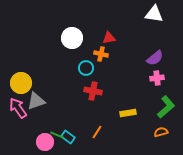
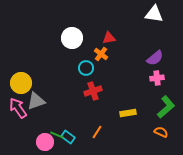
orange cross: rotated 24 degrees clockwise
red cross: rotated 30 degrees counterclockwise
orange semicircle: rotated 40 degrees clockwise
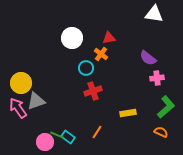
purple semicircle: moved 7 px left; rotated 78 degrees clockwise
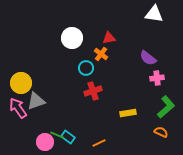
orange line: moved 2 px right, 11 px down; rotated 32 degrees clockwise
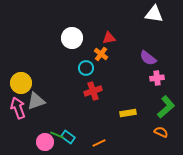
pink arrow: rotated 15 degrees clockwise
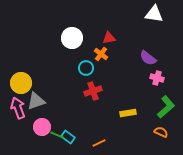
pink cross: rotated 24 degrees clockwise
pink circle: moved 3 px left, 15 px up
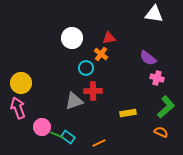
red cross: rotated 18 degrees clockwise
gray triangle: moved 38 px right
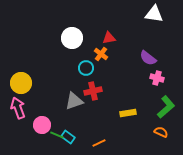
red cross: rotated 12 degrees counterclockwise
pink circle: moved 2 px up
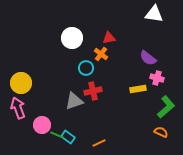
yellow rectangle: moved 10 px right, 24 px up
